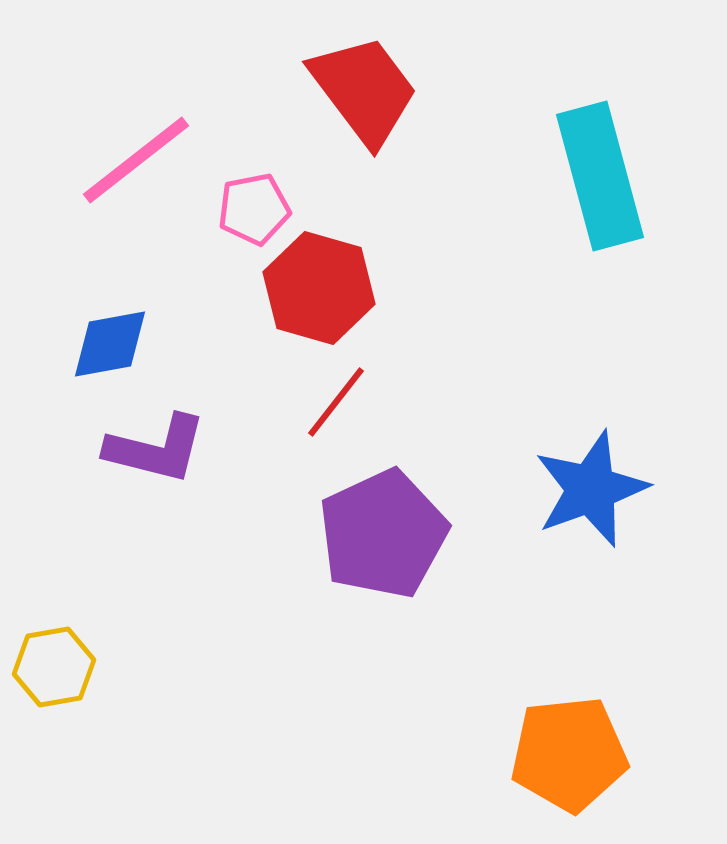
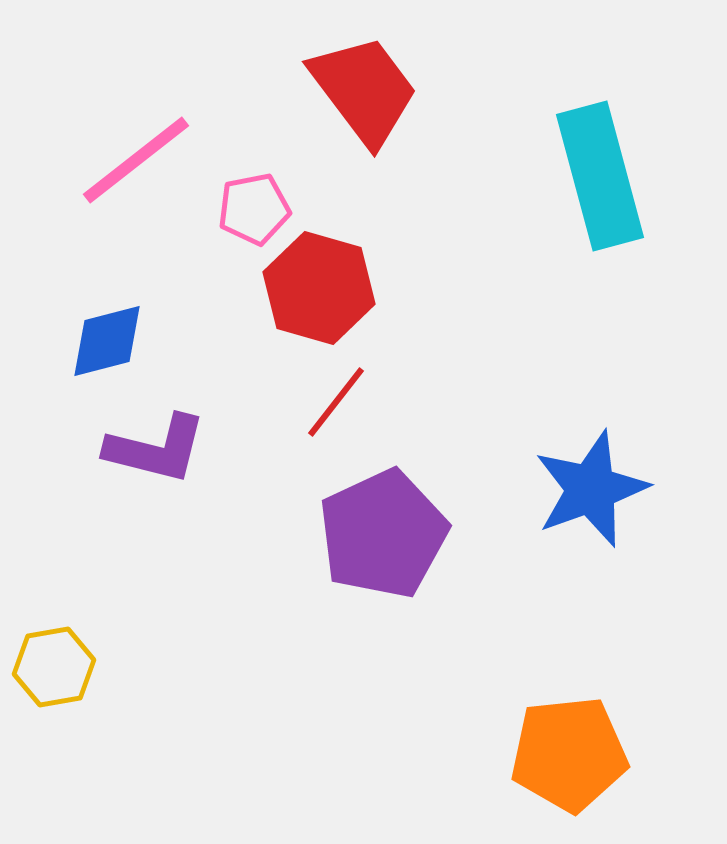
blue diamond: moved 3 px left, 3 px up; rotated 4 degrees counterclockwise
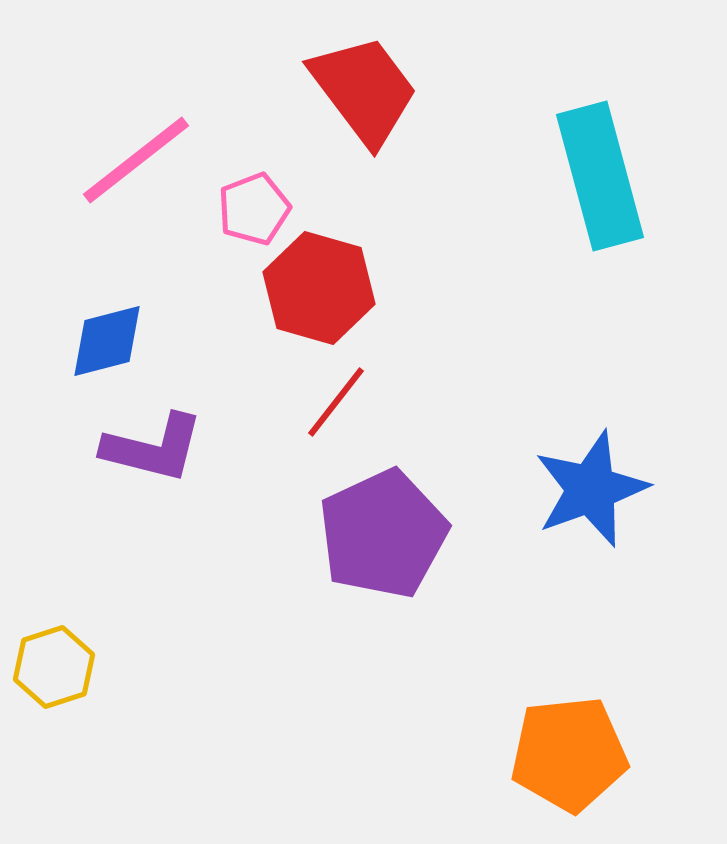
pink pentagon: rotated 10 degrees counterclockwise
purple L-shape: moved 3 px left, 1 px up
yellow hexagon: rotated 8 degrees counterclockwise
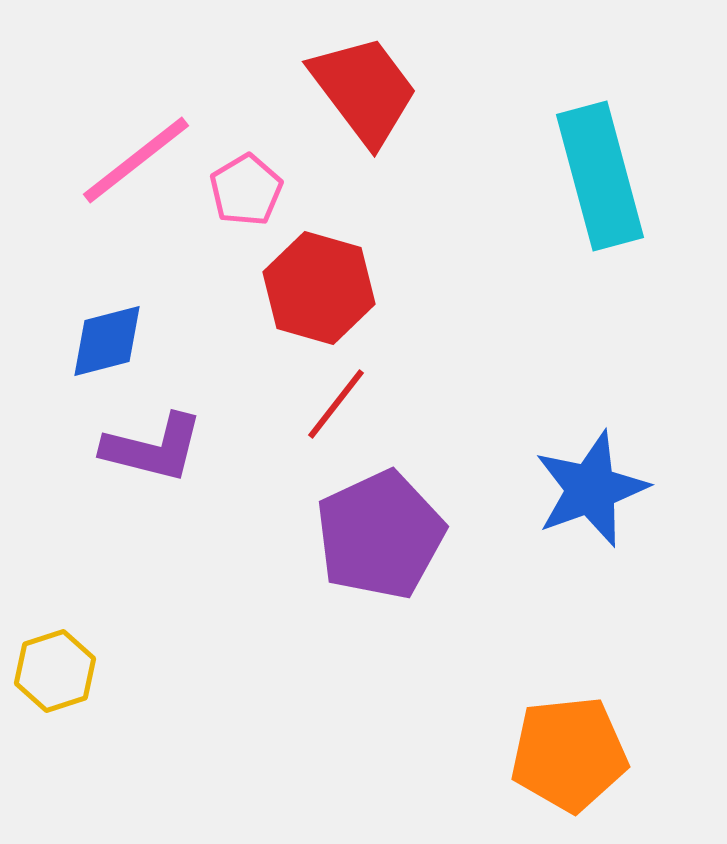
pink pentagon: moved 8 px left, 19 px up; rotated 10 degrees counterclockwise
red line: moved 2 px down
purple pentagon: moved 3 px left, 1 px down
yellow hexagon: moved 1 px right, 4 px down
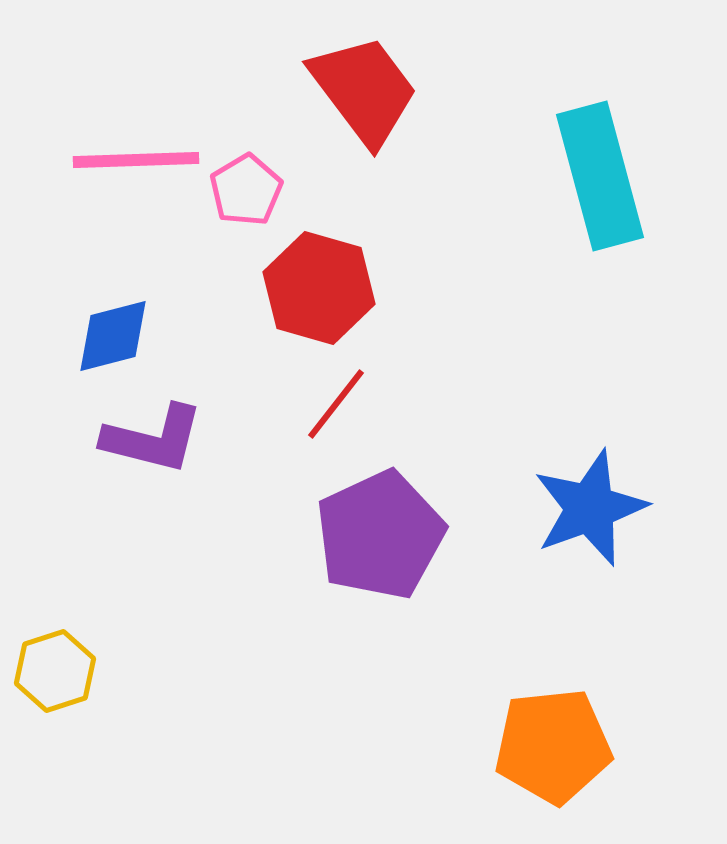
pink line: rotated 36 degrees clockwise
blue diamond: moved 6 px right, 5 px up
purple L-shape: moved 9 px up
blue star: moved 1 px left, 19 px down
orange pentagon: moved 16 px left, 8 px up
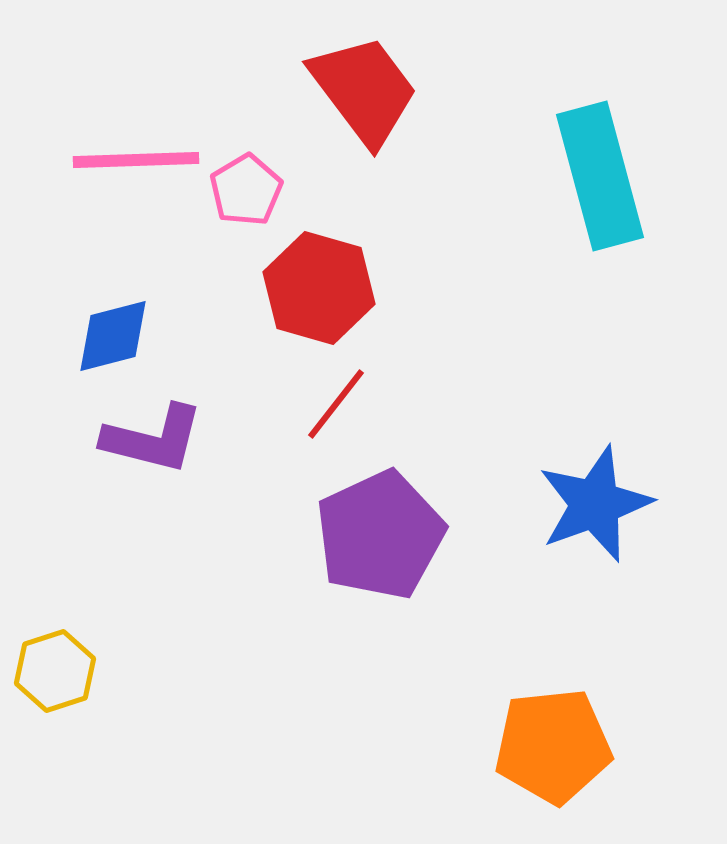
blue star: moved 5 px right, 4 px up
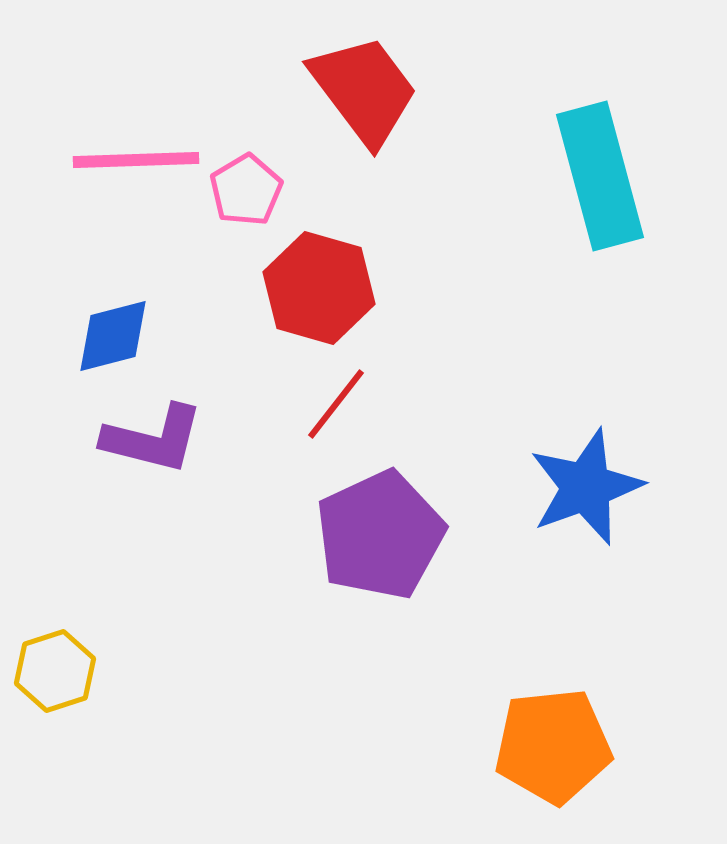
blue star: moved 9 px left, 17 px up
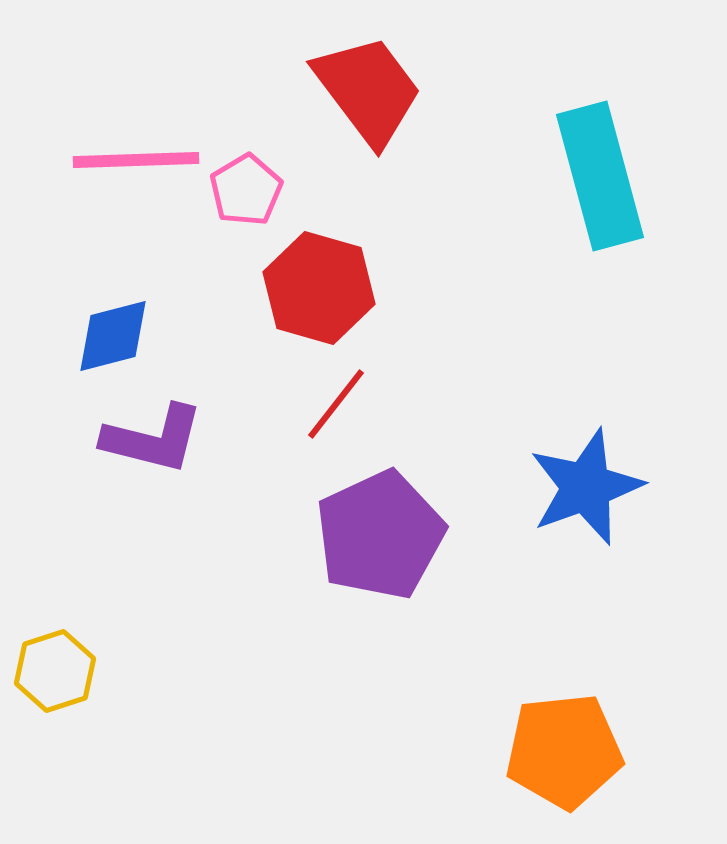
red trapezoid: moved 4 px right
orange pentagon: moved 11 px right, 5 px down
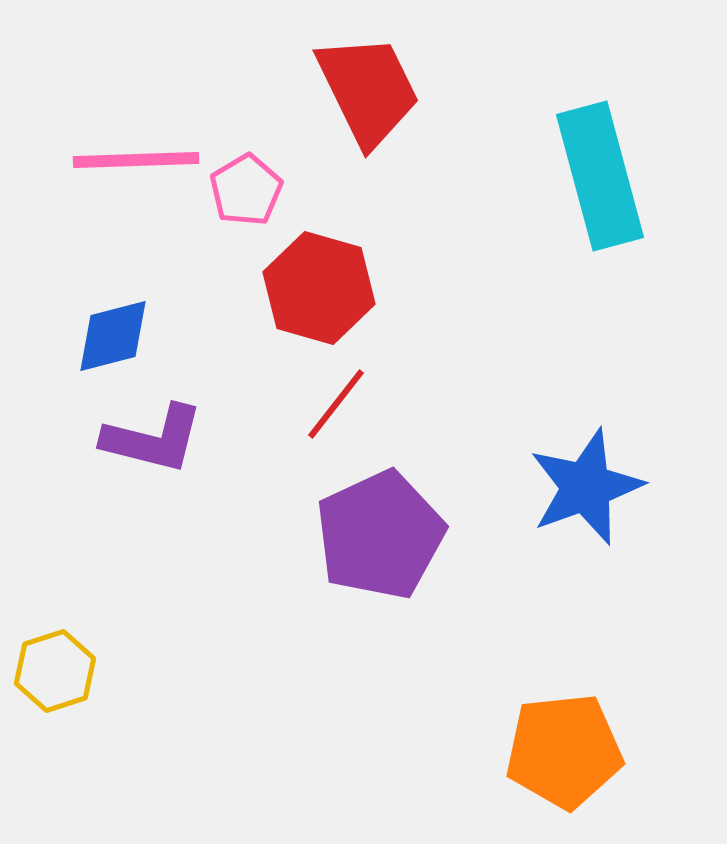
red trapezoid: rotated 11 degrees clockwise
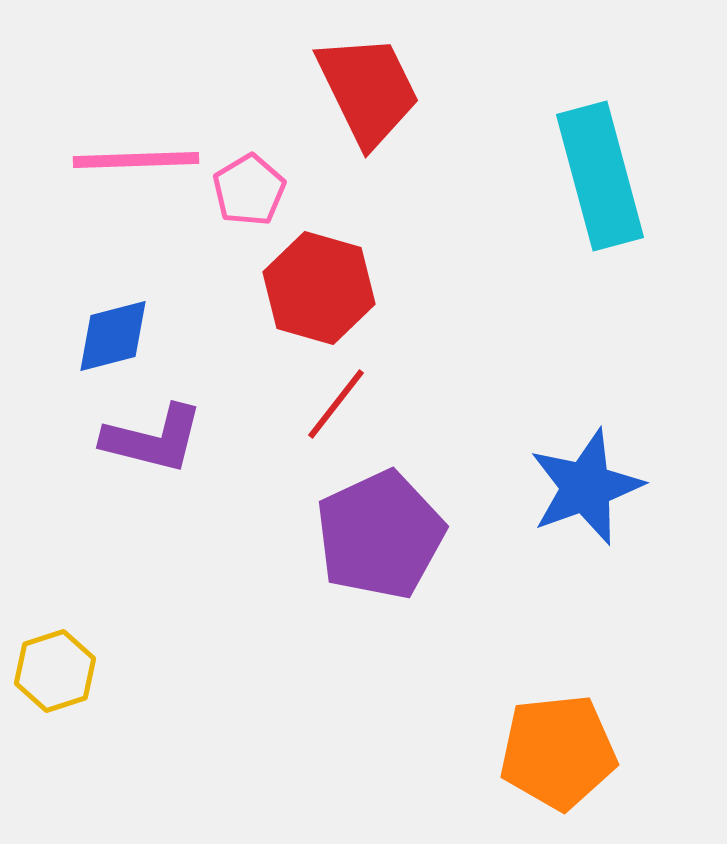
pink pentagon: moved 3 px right
orange pentagon: moved 6 px left, 1 px down
